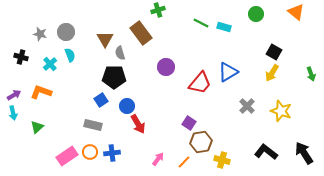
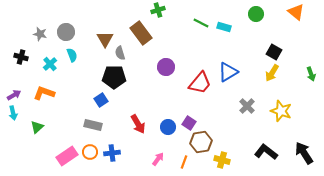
cyan semicircle: moved 2 px right
orange L-shape: moved 3 px right, 1 px down
blue circle: moved 41 px right, 21 px down
orange line: rotated 24 degrees counterclockwise
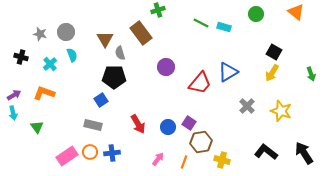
green triangle: rotated 24 degrees counterclockwise
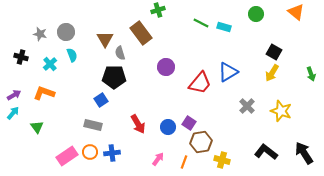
cyan arrow: rotated 128 degrees counterclockwise
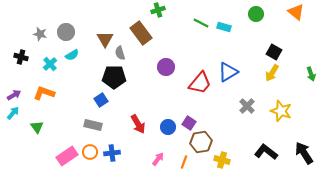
cyan semicircle: rotated 80 degrees clockwise
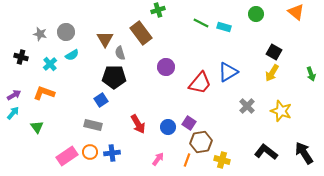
orange line: moved 3 px right, 2 px up
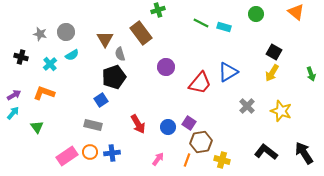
gray semicircle: moved 1 px down
black pentagon: rotated 20 degrees counterclockwise
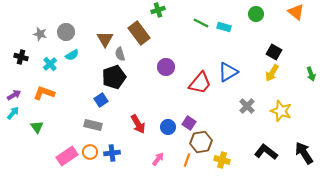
brown rectangle: moved 2 px left
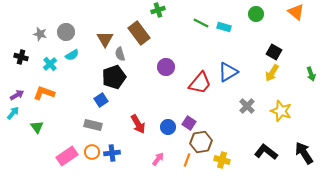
purple arrow: moved 3 px right
orange circle: moved 2 px right
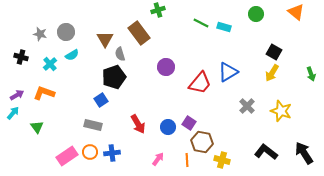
brown hexagon: moved 1 px right; rotated 20 degrees clockwise
orange circle: moved 2 px left
orange line: rotated 24 degrees counterclockwise
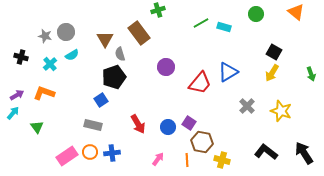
green line: rotated 56 degrees counterclockwise
gray star: moved 5 px right, 2 px down
